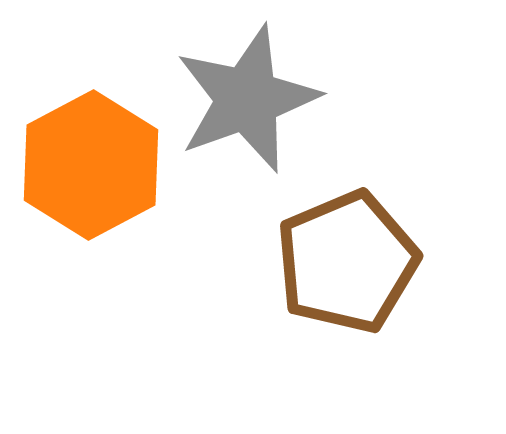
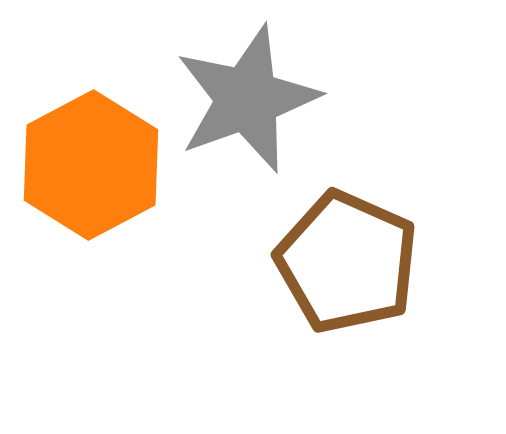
brown pentagon: rotated 25 degrees counterclockwise
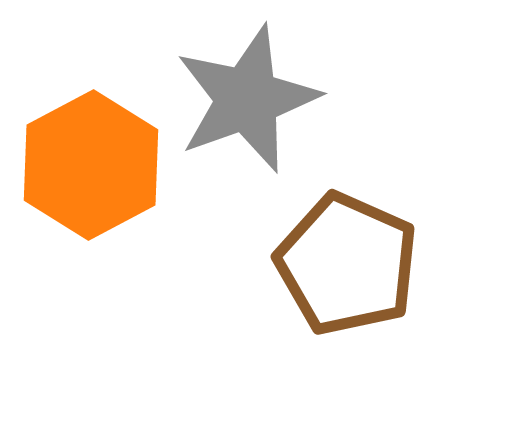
brown pentagon: moved 2 px down
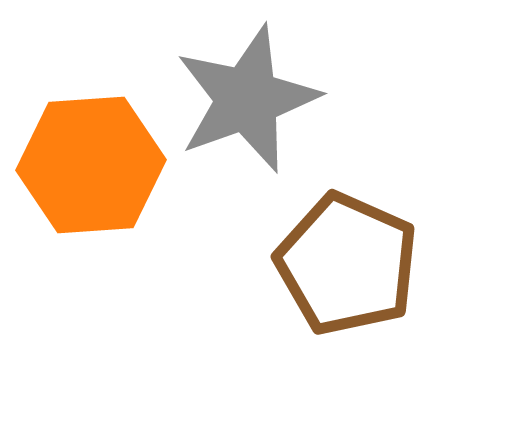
orange hexagon: rotated 24 degrees clockwise
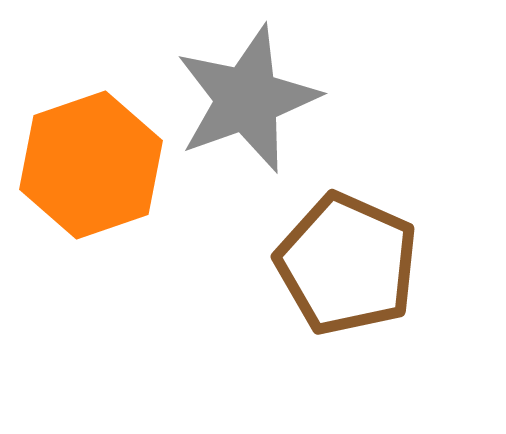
orange hexagon: rotated 15 degrees counterclockwise
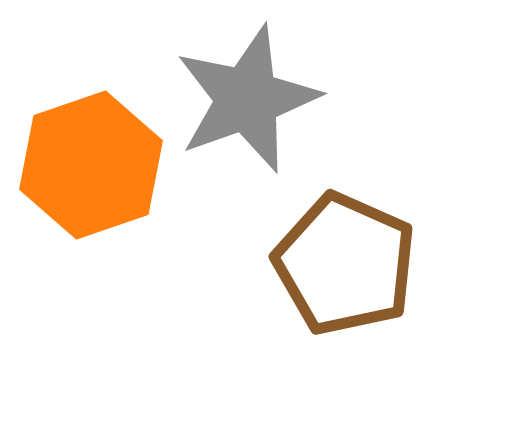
brown pentagon: moved 2 px left
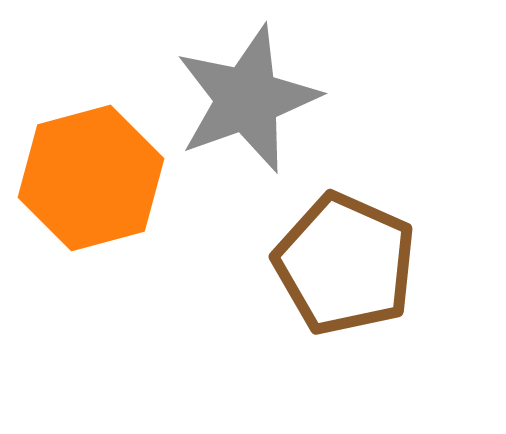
orange hexagon: moved 13 px down; rotated 4 degrees clockwise
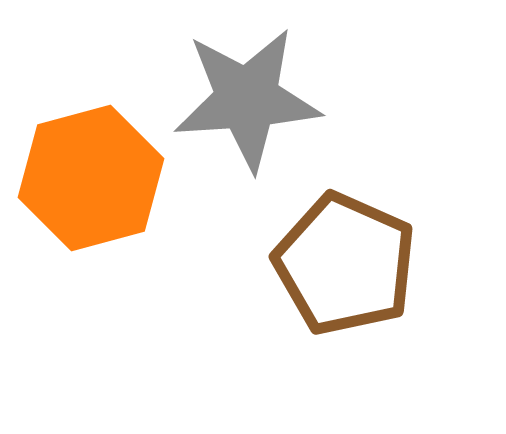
gray star: rotated 16 degrees clockwise
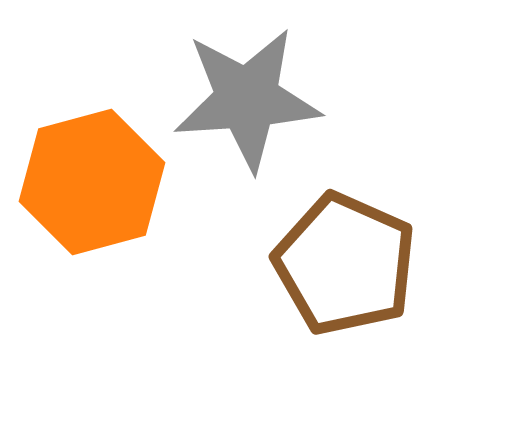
orange hexagon: moved 1 px right, 4 px down
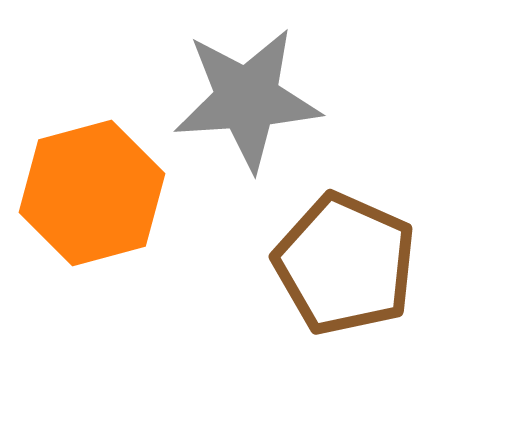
orange hexagon: moved 11 px down
